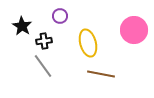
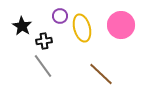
pink circle: moved 13 px left, 5 px up
yellow ellipse: moved 6 px left, 15 px up
brown line: rotated 32 degrees clockwise
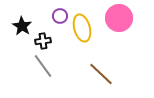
pink circle: moved 2 px left, 7 px up
black cross: moved 1 px left
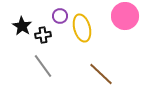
pink circle: moved 6 px right, 2 px up
black cross: moved 6 px up
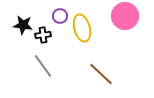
black star: moved 1 px right, 1 px up; rotated 24 degrees counterclockwise
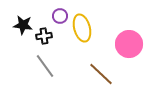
pink circle: moved 4 px right, 28 px down
black cross: moved 1 px right, 1 px down
gray line: moved 2 px right
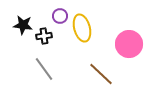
gray line: moved 1 px left, 3 px down
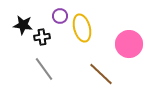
black cross: moved 2 px left, 1 px down
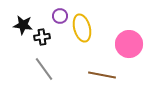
brown line: moved 1 px right, 1 px down; rotated 32 degrees counterclockwise
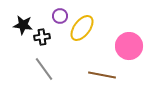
yellow ellipse: rotated 52 degrees clockwise
pink circle: moved 2 px down
